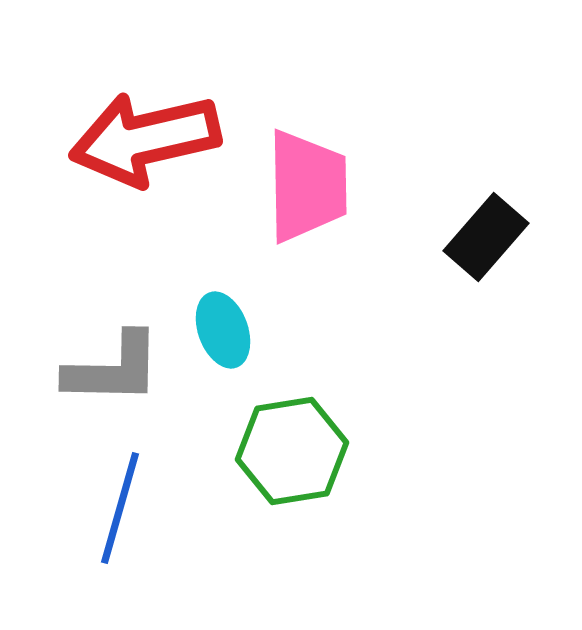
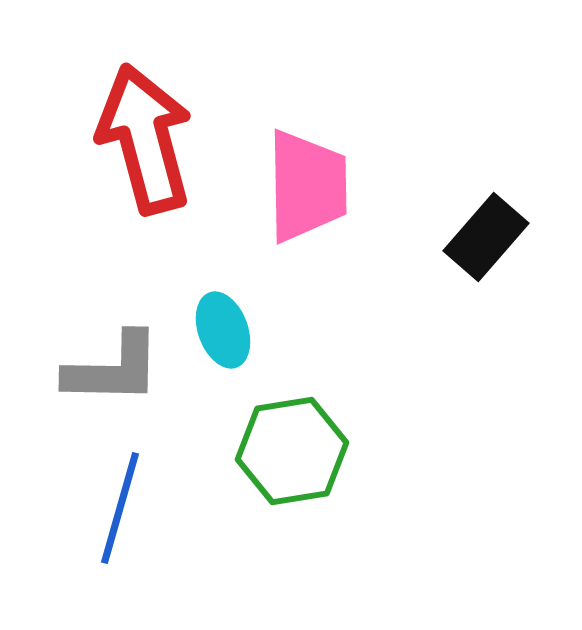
red arrow: rotated 88 degrees clockwise
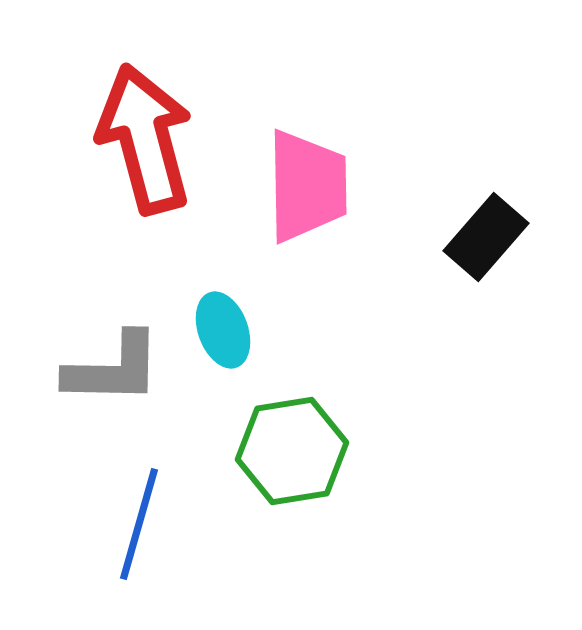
blue line: moved 19 px right, 16 px down
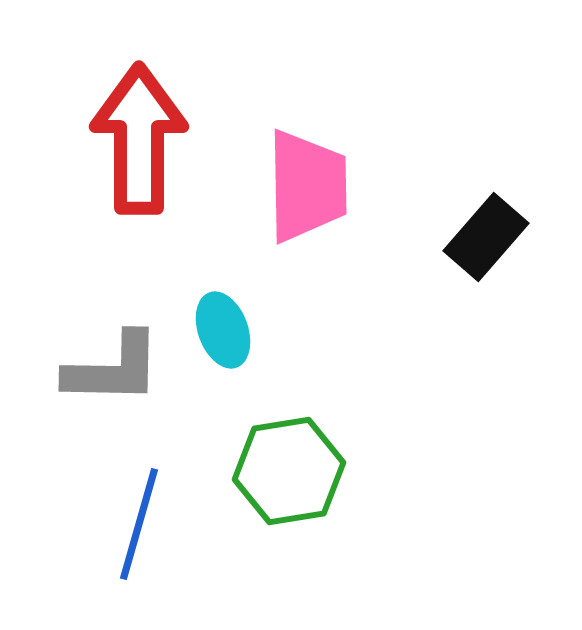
red arrow: moved 6 px left; rotated 15 degrees clockwise
green hexagon: moved 3 px left, 20 px down
